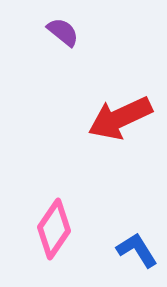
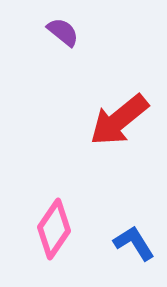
red arrow: moved 1 px left, 2 px down; rotated 14 degrees counterclockwise
blue L-shape: moved 3 px left, 7 px up
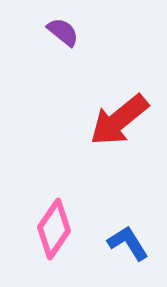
blue L-shape: moved 6 px left
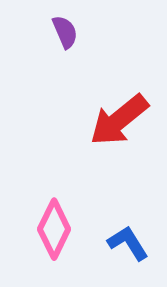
purple semicircle: moved 2 px right; rotated 28 degrees clockwise
pink diamond: rotated 8 degrees counterclockwise
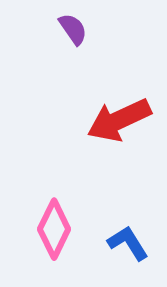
purple semicircle: moved 8 px right, 3 px up; rotated 12 degrees counterclockwise
red arrow: rotated 14 degrees clockwise
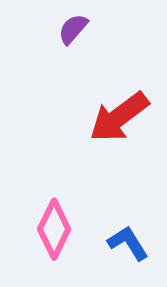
purple semicircle: rotated 104 degrees counterclockwise
red arrow: moved 3 px up; rotated 12 degrees counterclockwise
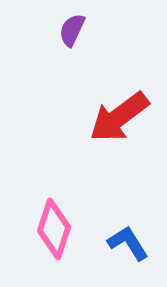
purple semicircle: moved 1 px left, 1 px down; rotated 16 degrees counterclockwise
pink diamond: rotated 8 degrees counterclockwise
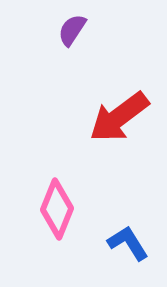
purple semicircle: rotated 8 degrees clockwise
pink diamond: moved 3 px right, 20 px up; rotated 4 degrees clockwise
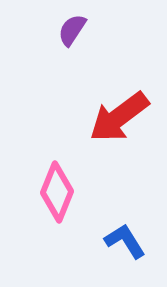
pink diamond: moved 17 px up
blue L-shape: moved 3 px left, 2 px up
